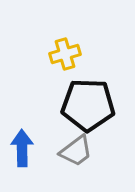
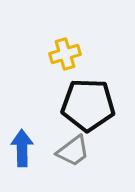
gray trapezoid: moved 3 px left
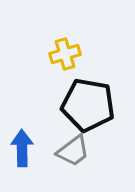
black pentagon: rotated 8 degrees clockwise
